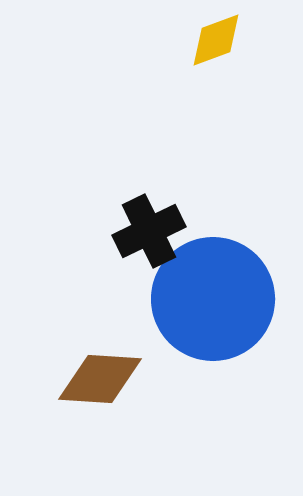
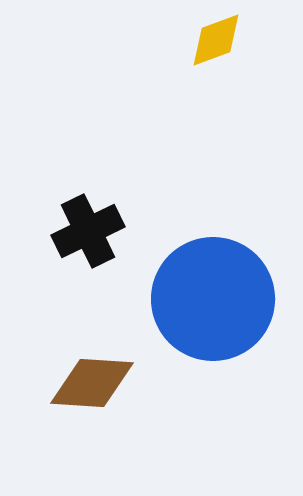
black cross: moved 61 px left
brown diamond: moved 8 px left, 4 px down
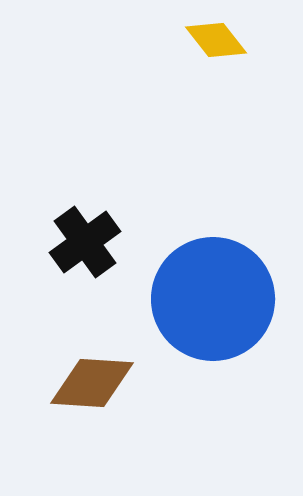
yellow diamond: rotated 72 degrees clockwise
black cross: moved 3 px left, 11 px down; rotated 10 degrees counterclockwise
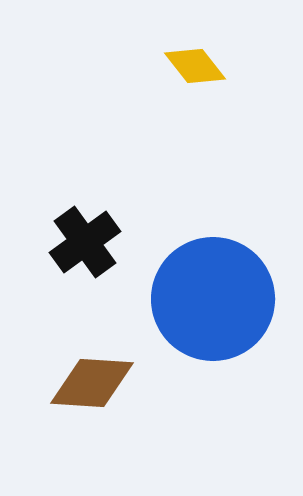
yellow diamond: moved 21 px left, 26 px down
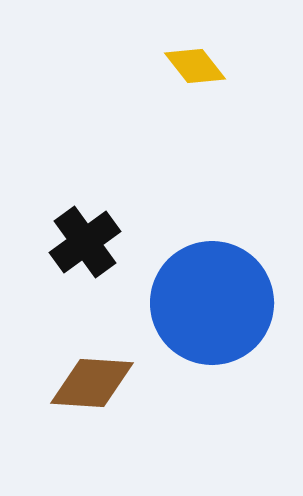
blue circle: moved 1 px left, 4 px down
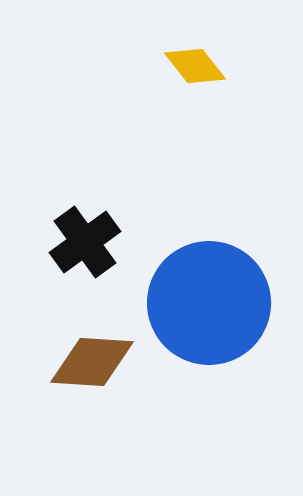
blue circle: moved 3 px left
brown diamond: moved 21 px up
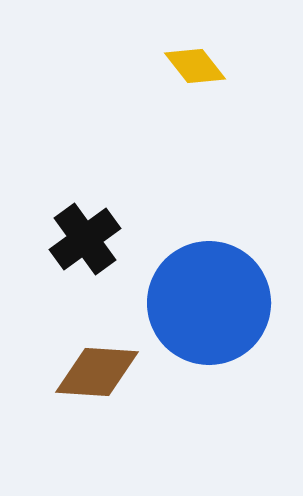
black cross: moved 3 px up
brown diamond: moved 5 px right, 10 px down
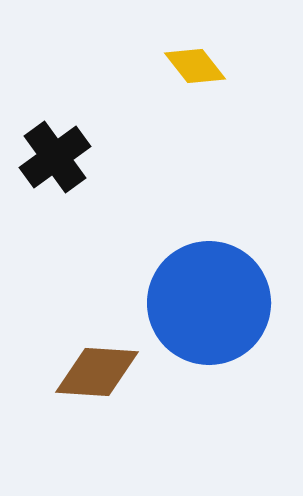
black cross: moved 30 px left, 82 px up
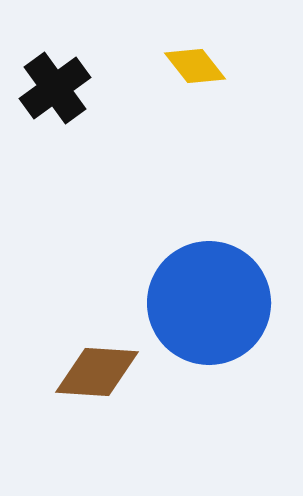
black cross: moved 69 px up
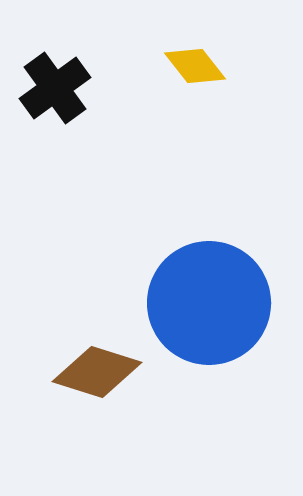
brown diamond: rotated 14 degrees clockwise
